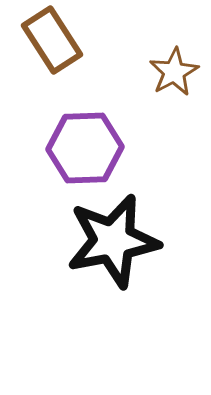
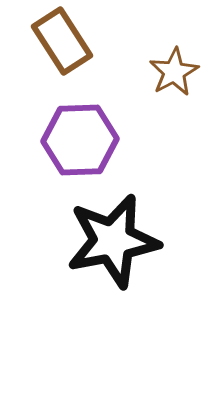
brown rectangle: moved 10 px right, 1 px down
purple hexagon: moved 5 px left, 8 px up
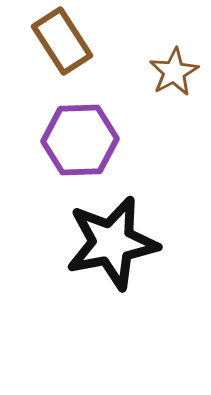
black star: moved 1 px left, 2 px down
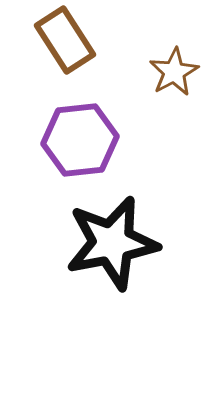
brown rectangle: moved 3 px right, 1 px up
purple hexagon: rotated 4 degrees counterclockwise
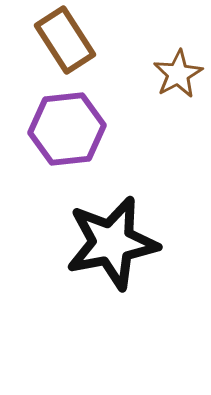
brown star: moved 4 px right, 2 px down
purple hexagon: moved 13 px left, 11 px up
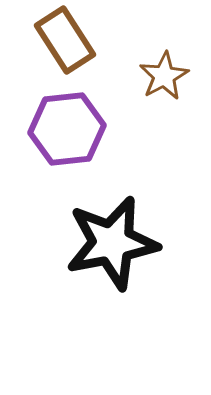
brown star: moved 14 px left, 2 px down
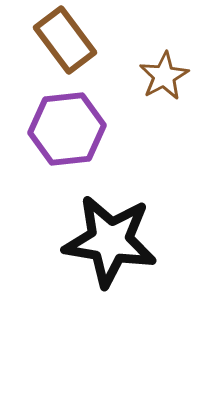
brown rectangle: rotated 4 degrees counterclockwise
black star: moved 2 px left, 2 px up; rotated 20 degrees clockwise
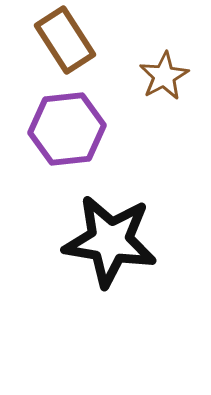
brown rectangle: rotated 4 degrees clockwise
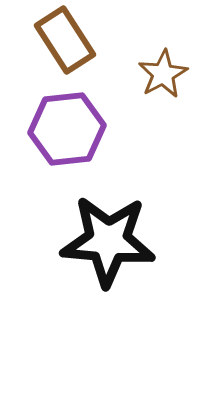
brown star: moved 1 px left, 2 px up
black star: moved 2 px left; rotated 4 degrees counterclockwise
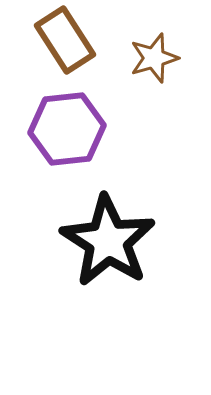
brown star: moved 9 px left, 16 px up; rotated 12 degrees clockwise
black star: rotated 28 degrees clockwise
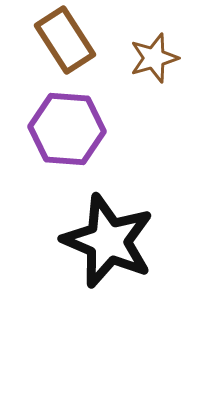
purple hexagon: rotated 10 degrees clockwise
black star: rotated 10 degrees counterclockwise
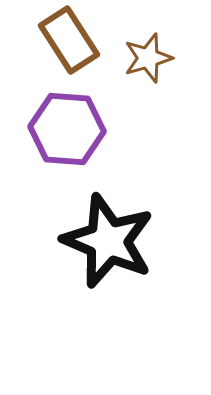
brown rectangle: moved 4 px right
brown star: moved 6 px left
